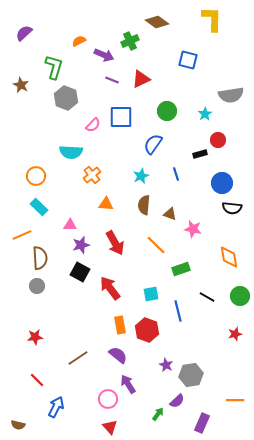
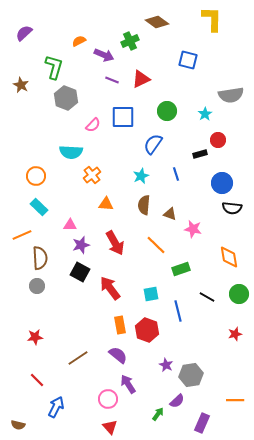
blue square at (121, 117): moved 2 px right
green circle at (240, 296): moved 1 px left, 2 px up
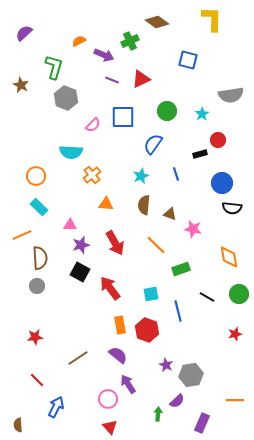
cyan star at (205, 114): moved 3 px left
green arrow at (158, 414): rotated 32 degrees counterclockwise
brown semicircle at (18, 425): rotated 72 degrees clockwise
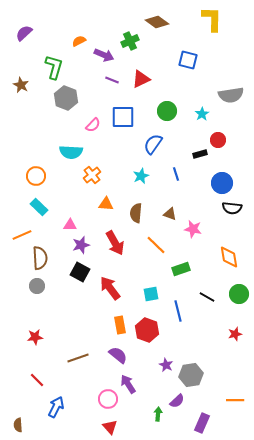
brown semicircle at (144, 205): moved 8 px left, 8 px down
brown line at (78, 358): rotated 15 degrees clockwise
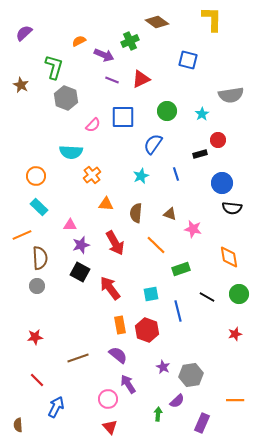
purple star at (166, 365): moved 3 px left, 2 px down
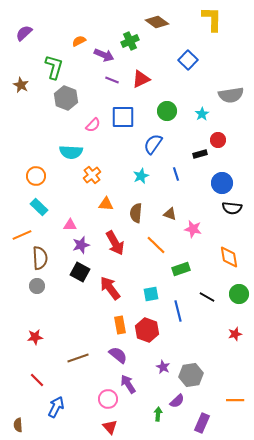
blue square at (188, 60): rotated 30 degrees clockwise
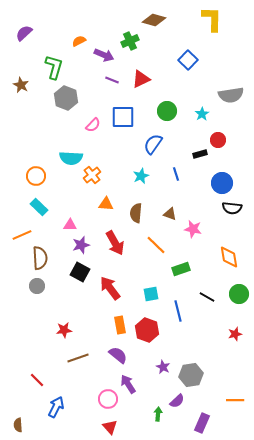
brown diamond at (157, 22): moved 3 px left, 2 px up; rotated 20 degrees counterclockwise
cyan semicircle at (71, 152): moved 6 px down
red star at (35, 337): moved 29 px right, 7 px up
